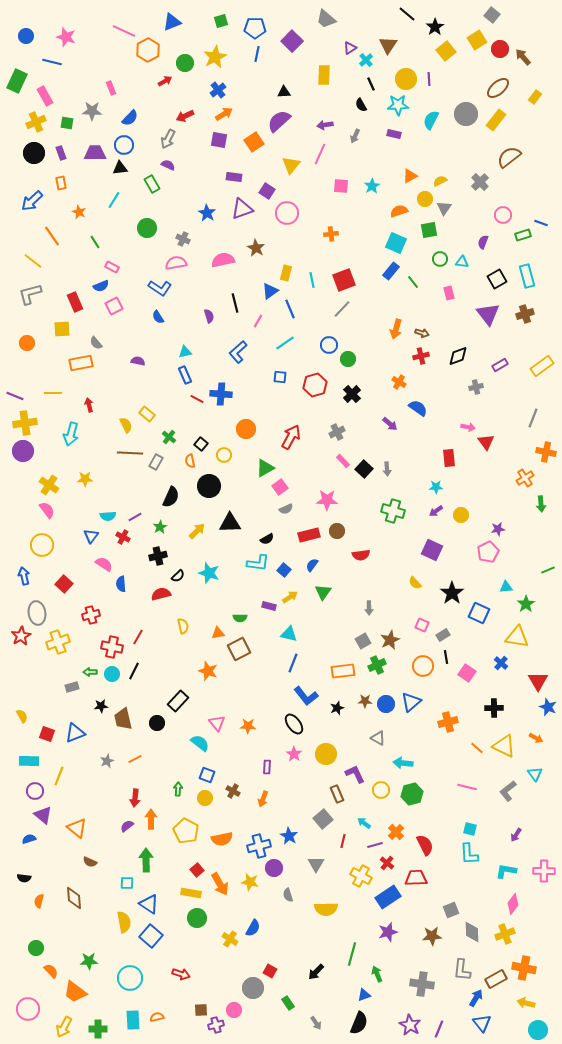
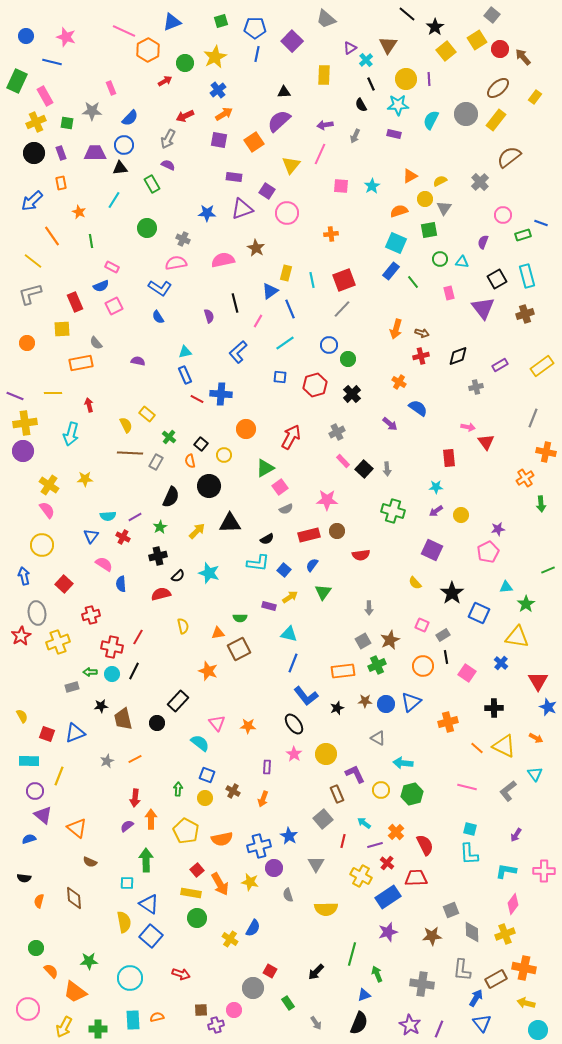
blue star at (207, 213): rotated 30 degrees counterclockwise
green line at (95, 242): moved 4 px left, 1 px up; rotated 24 degrees clockwise
purple triangle at (488, 314): moved 5 px left, 6 px up
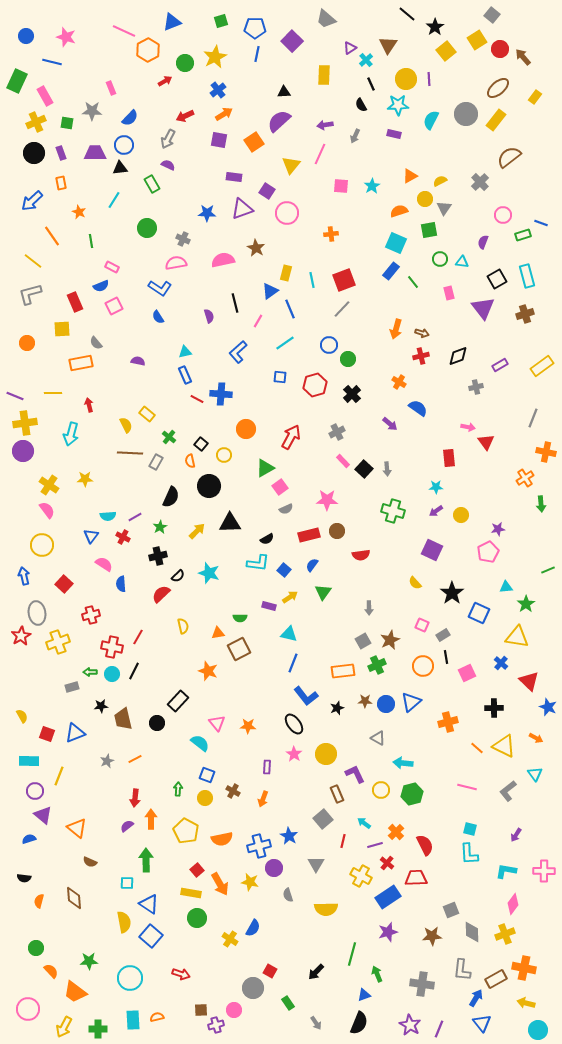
red semicircle at (161, 594): rotated 30 degrees counterclockwise
pink square at (467, 673): rotated 30 degrees clockwise
red triangle at (538, 681): moved 9 px left; rotated 15 degrees counterclockwise
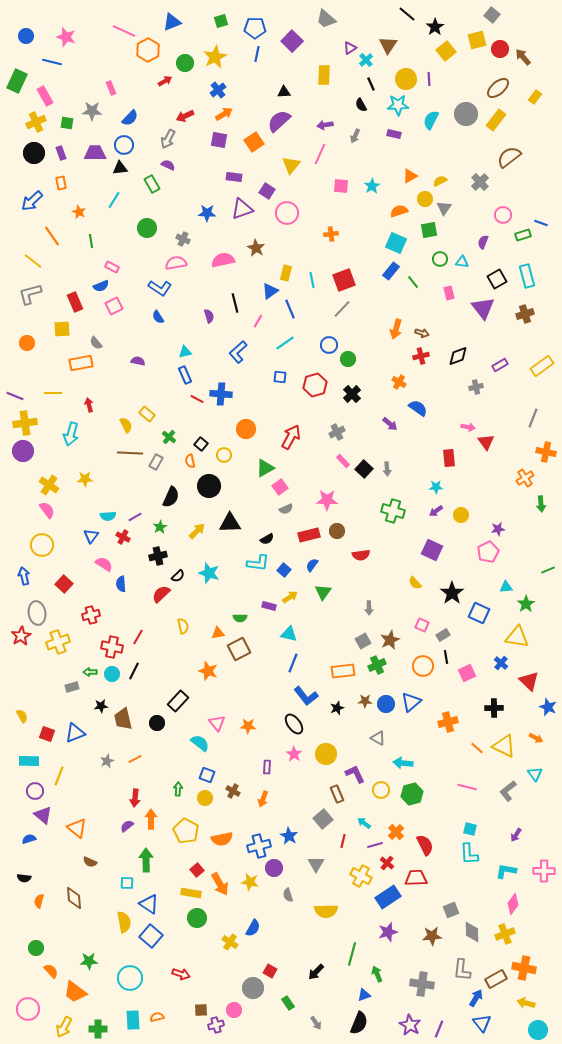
yellow square at (477, 40): rotated 18 degrees clockwise
yellow semicircle at (326, 909): moved 2 px down
yellow cross at (230, 939): moved 3 px down
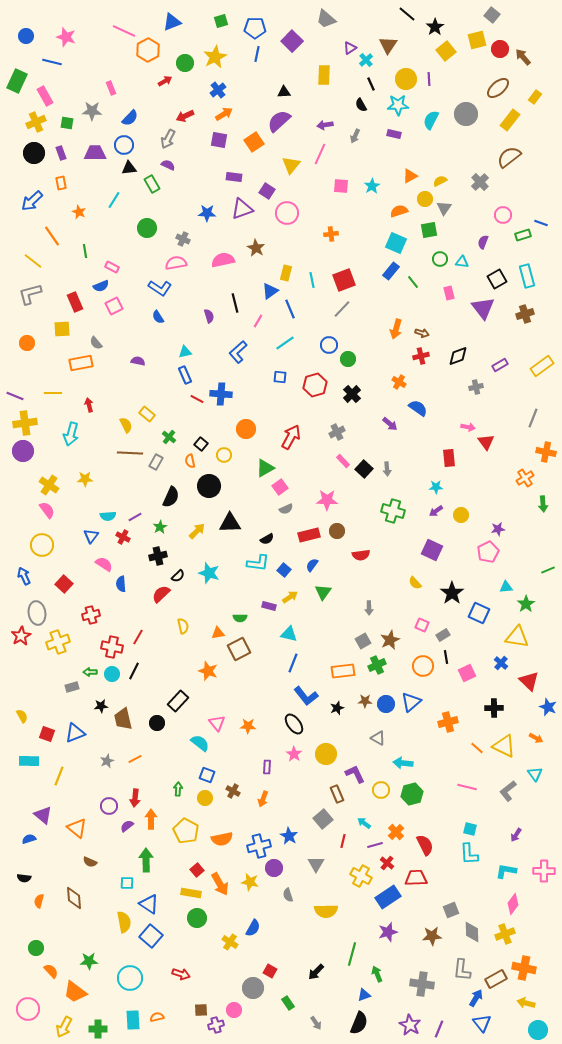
yellow rectangle at (496, 120): moved 14 px right
black triangle at (120, 168): moved 9 px right
green line at (91, 241): moved 6 px left, 10 px down
green arrow at (541, 504): moved 2 px right
blue arrow at (24, 576): rotated 12 degrees counterclockwise
purple circle at (35, 791): moved 74 px right, 15 px down
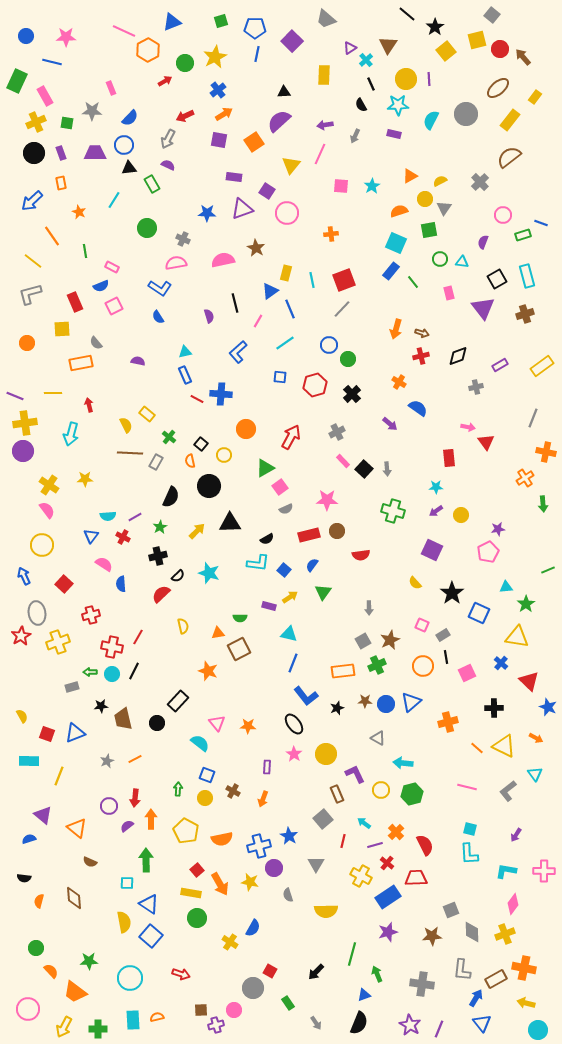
pink star at (66, 37): rotated 18 degrees counterclockwise
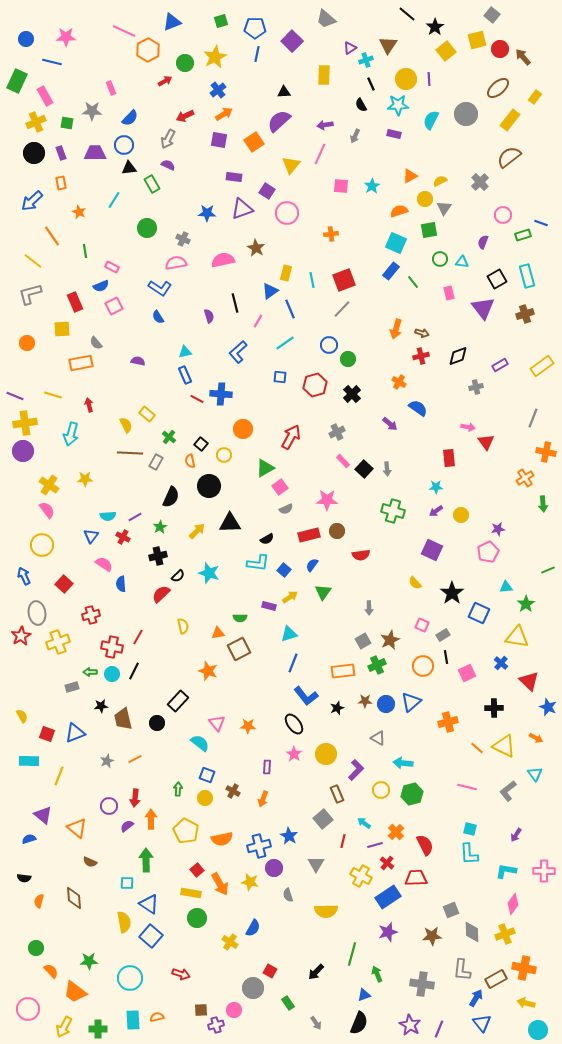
blue circle at (26, 36): moved 3 px down
cyan cross at (366, 60): rotated 24 degrees clockwise
yellow line at (53, 393): moved 2 px down; rotated 18 degrees clockwise
orange circle at (246, 429): moved 3 px left
cyan triangle at (289, 634): rotated 30 degrees counterclockwise
purple L-shape at (355, 774): moved 1 px right, 4 px up; rotated 70 degrees clockwise
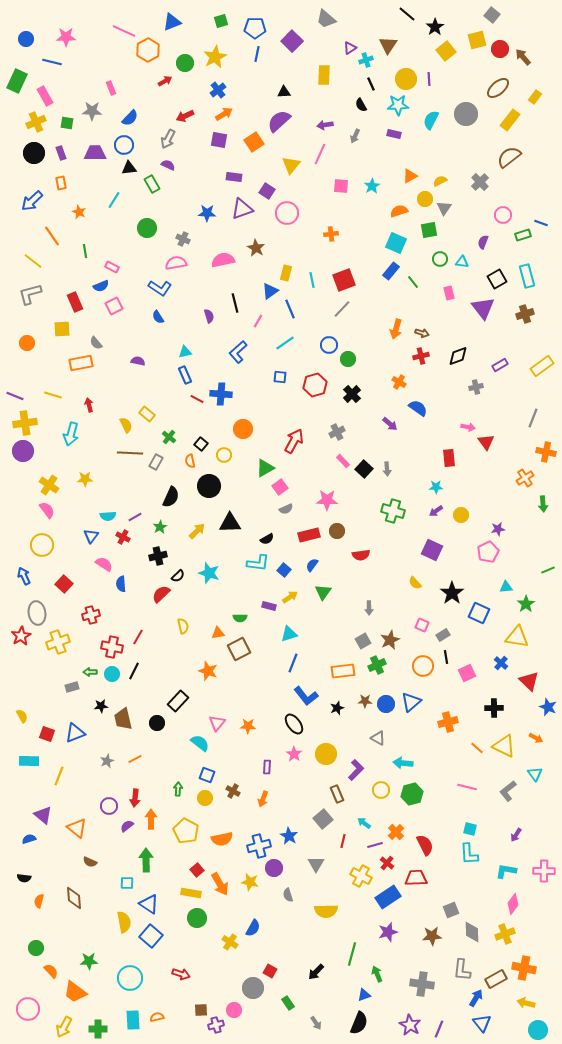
red arrow at (291, 437): moved 3 px right, 4 px down
pink triangle at (217, 723): rotated 18 degrees clockwise
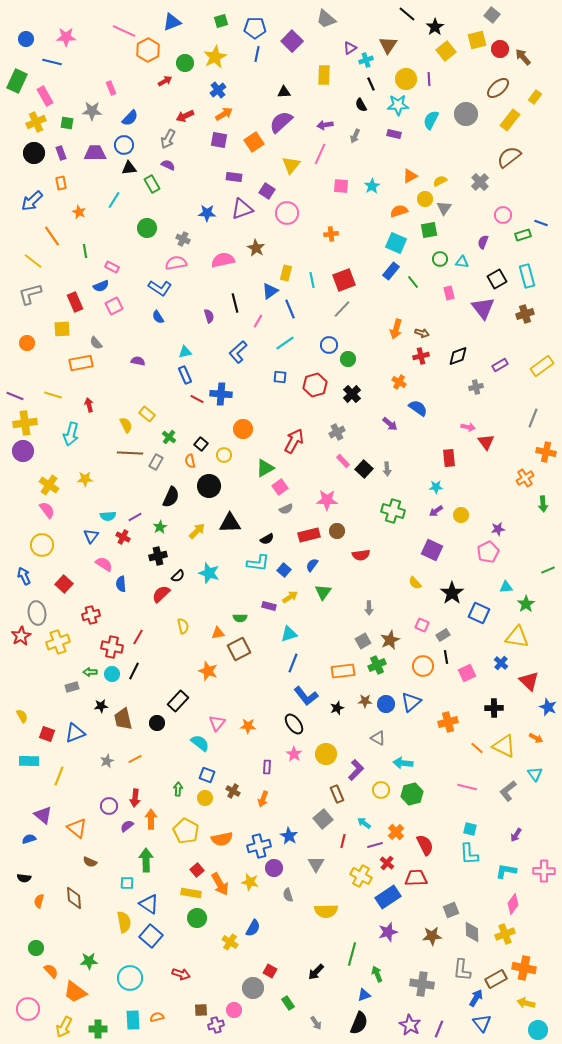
purple semicircle at (279, 121): moved 2 px right, 1 px down
